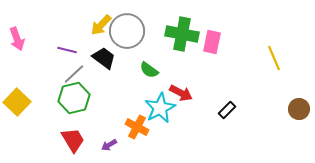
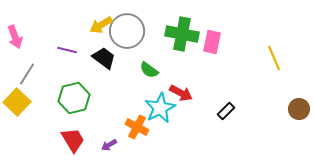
yellow arrow: rotated 15 degrees clockwise
pink arrow: moved 2 px left, 2 px up
gray line: moved 47 px left; rotated 15 degrees counterclockwise
black rectangle: moved 1 px left, 1 px down
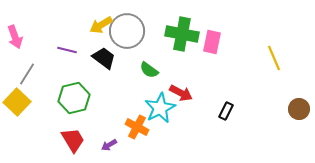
black rectangle: rotated 18 degrees counterclockwise
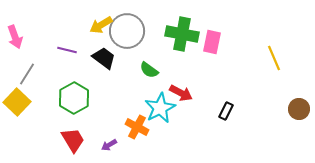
green hexagon: rotated 16 degrees counterclockwise
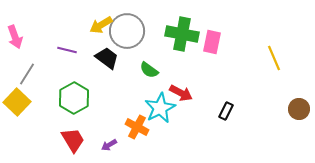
black trapezoid: moved 3 px right
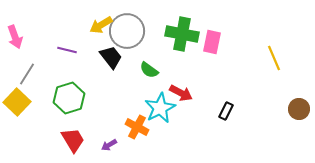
black trapezoid: moved 4 px right, 1 px up; rotated 15 degrees clockwise
green hexagon: moved 5 px left; rotated 12 degrees clockwise
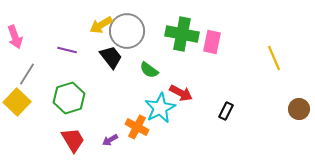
purple arrow: moved 1 px right, 5 px up
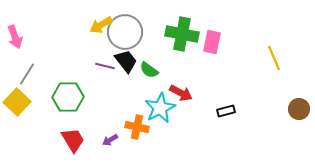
gray circle: moved 2 px left, 1 px down
purple line: moved 38 px right, 16 px down
black trapezoid: moved 15 px right, 4 px down
green hexagon: moved 1 px left, 1 px up; rotated 16 degrees clockwise
black rectangle: rotated 48 degrees clockwise
orange cross: rotated 15 degrees counterclockwise
